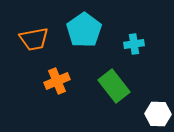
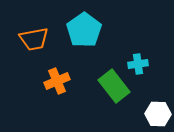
cyan cross: moved 4 px right, 20 px down
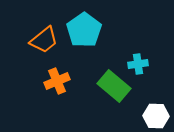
orange trapezoid: moved 10 px right, 1 px down; rotated 28 degrees counterclockwise
green rectangle: rotated 12 degrees counterclockwise
white hexagon: moved 2 px left, 2 px down
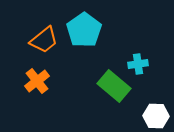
orange cross: moved 20 px left; rotated 15 degrees counterclockwise
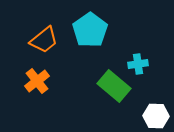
cyan pentagon: moved 6 px right
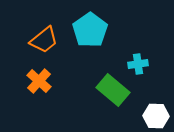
orange cross: moved 2 px right; rotated 10 degrees counterclockwise
green rectangle: moved 1 px left, 4 px down
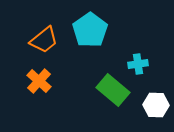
white hexagon: moved 11 px up
